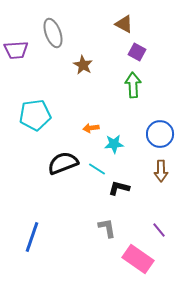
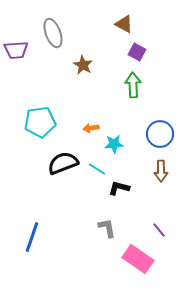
cyan pentagon: moved 5 px right, 7 px down
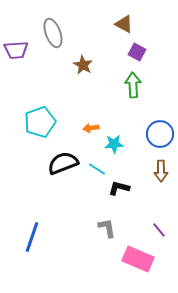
cyan pentagon: rotated 12 degrees counterclockwise
pink rectangle: rotated 12 degrees counterclockwise
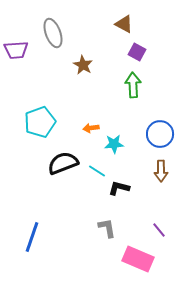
cyan line: moved 2 px down
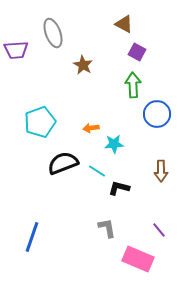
blue circle: moved 3 px left, 20 px up
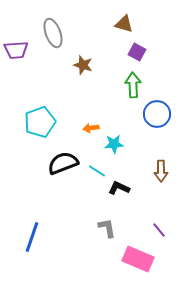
brown triangle: rotated 12 degrees counterclockwise
brown star: rotated 12 degrees counterclockwise
black L-shape: rotated 10 degrees clockwise
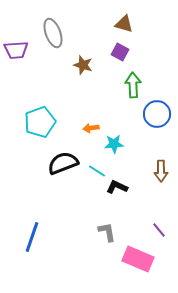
purple square: moved 17 px left
black L-shape: moved 2 px left, 1 px up
gray L-shape: moved 4 px down
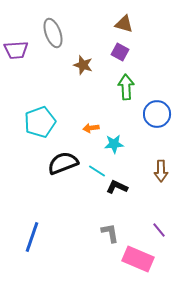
green arrow: moved 7 px left, 2 px down
gray L-shape: moved 3 px right, 1 px down
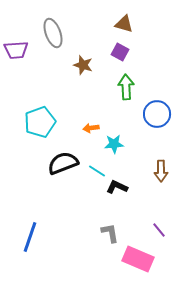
blue line: moved 2 px left
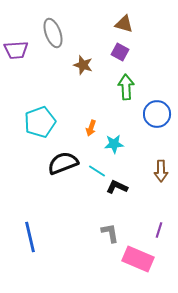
orange arrow: rotated 63 degrees counterclockwise
purple line: rotated 56 degrees clockwise
blue line: rotated 32 degrees counterclockwise
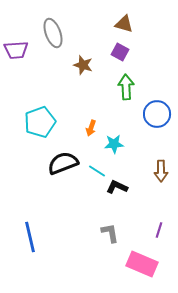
pink rectangle: moved 4 px right, 5 px down
